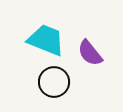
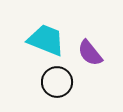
black circle: moved 3 px right
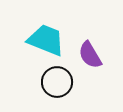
purple semicircle: moved 2 px down; rotated 8 degrees clockwise
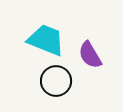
black circle: moved 1 px left, 1 px up
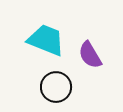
black circle: moved 6 px down
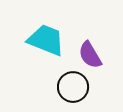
black circle: moved 17 px right
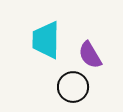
cyan trapezoid: rotated 111 degrees counterclockwise
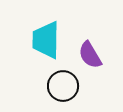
black circle: moved 10 px left, 1 px up
